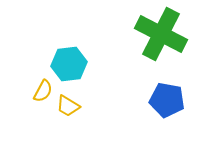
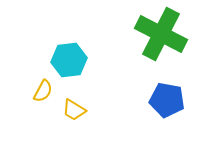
cyan hexagon: moved 4 px up
yellow trapezoid: moved 6 px right, 4 px down
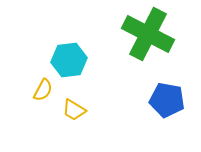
green cross: moved 13 px left
yellow semicircle: moved 1 px up
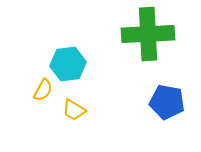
green cross: rotated 30 degrees counterclockwise
cyan hexagon: moved 1 px left, 4 px down
blue pentagon: moved 2 px down
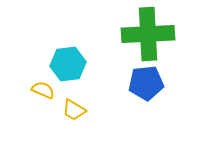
yellow semicircle: rotated 95 degrees counterclockwise
blue pentagon: moved 21 px left, 19 px up; rotated 16 degrees counterclockwise
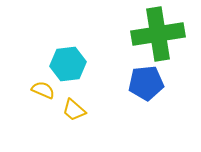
green cross: moved 10 px right; rotated 6 degrees counterclockwise
yellow trapezoid: rotated 10 degrees clockwise
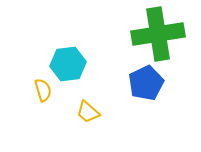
blue pentagon: rotated 20 degrees counterclockwise
yellow semicircle: rotated 50 degrees clockwise
yellow trapezoid: moved 14 px right, 2 px down
